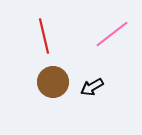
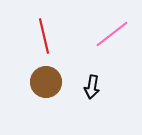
brown circle: moved 7 px left
black arrow: rotated 50 degrees counterclockwise
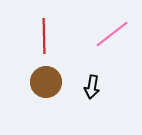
red line: rotated 12 degrees clockwise
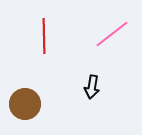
brown circle: moved 21 px left, 22 px down
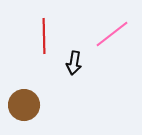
black arrow: moved 18 px left, 24 px up
brown circle: moved 1 px left, 1 px down
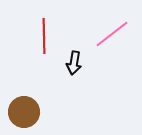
brown circle: moved 7 px down
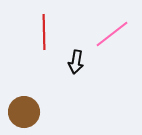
red line: moved 4 px up
black arrow: moved 2 px right, 1 px up
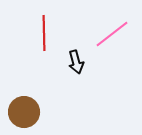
red line: moved 1 px down
black arrow: rotated 25 degrees counterclockwise
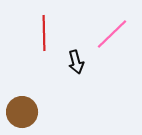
pink line: rotated 6 degrees counterclockwise
brown circle: moved 2 px left
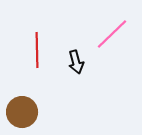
red line: moved 7 px left, 17 px down
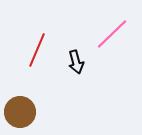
red line: rotated 24 degrees clockwise
brown circle: moved 2 px left
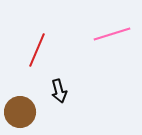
pink line: rotated 27 degrees clockwise
black arrow: moved 17 px left, 29 px down
